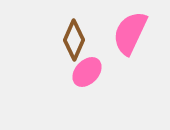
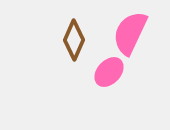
pink ellipse: moved 22 px right
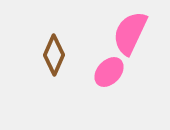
brown diamond: moved 20 px left, 15 px down
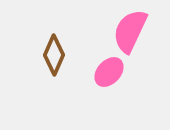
pink semicircle: moved 2 px up
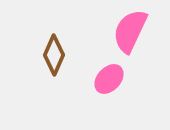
pink ellipse: moved 7 px down
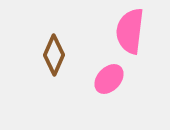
pink semicircle: rotated 18 degrees counterclockwise
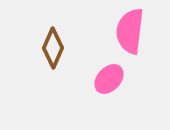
brown diamond: moved 1 px left, 7 px up
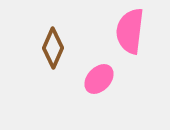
pink ellipse: moved 10 px left
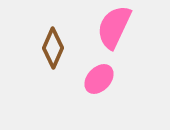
pink semicircle: moved 16 px left, 4 px up; rotated 18 degrees clockwise
